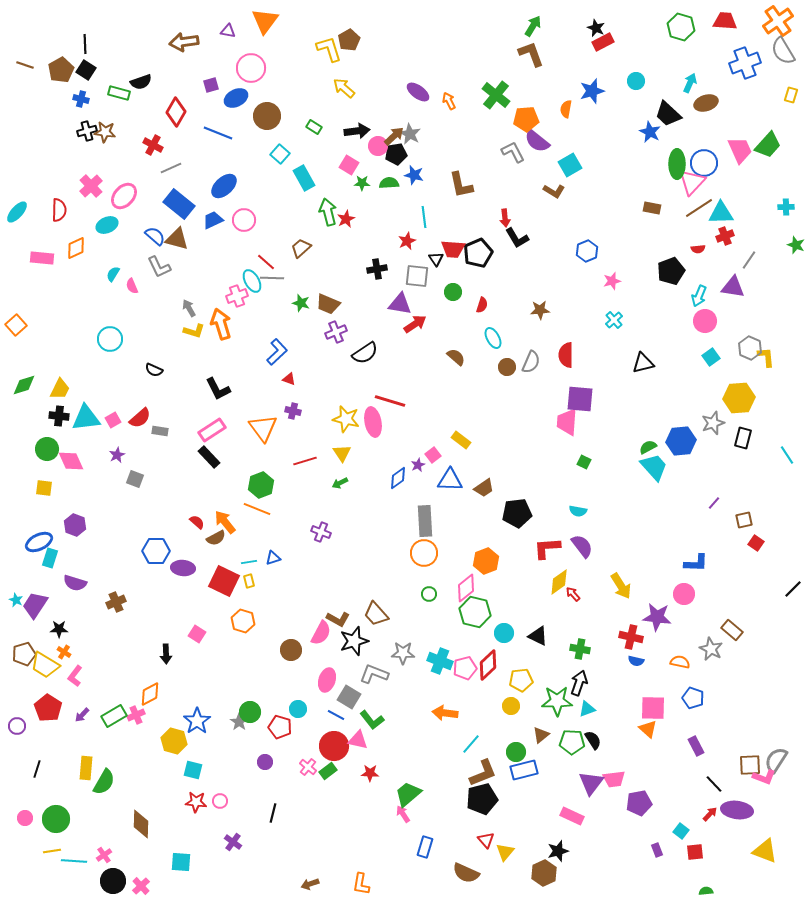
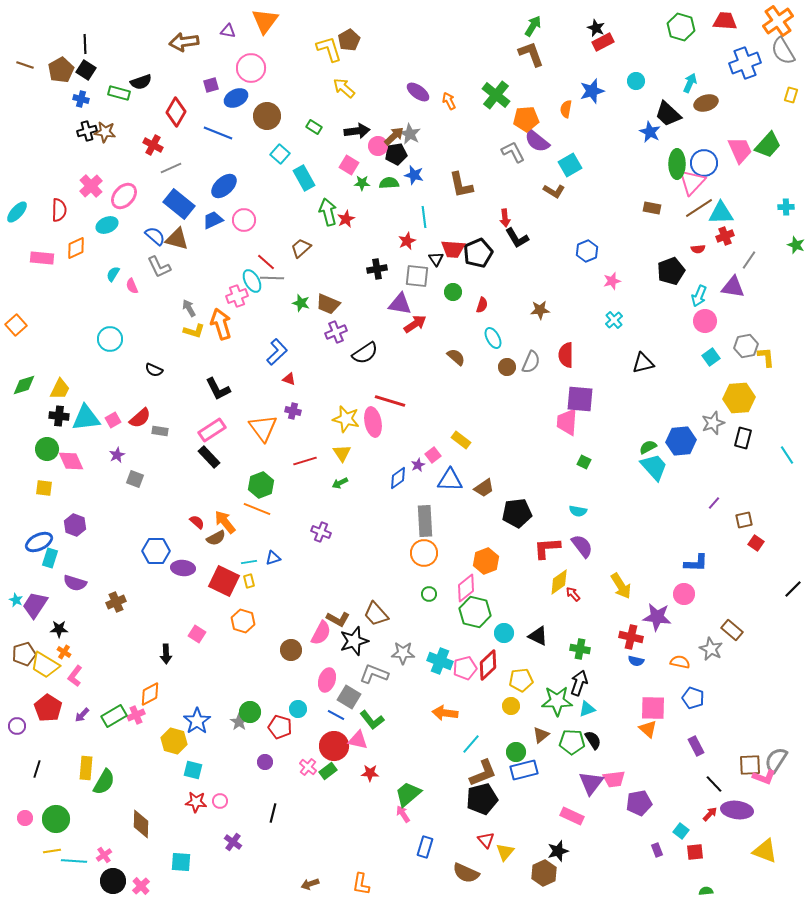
gray hexagon at (750, 348): moved 4 px left, 2 px up; rotated 25 degrees clockwise
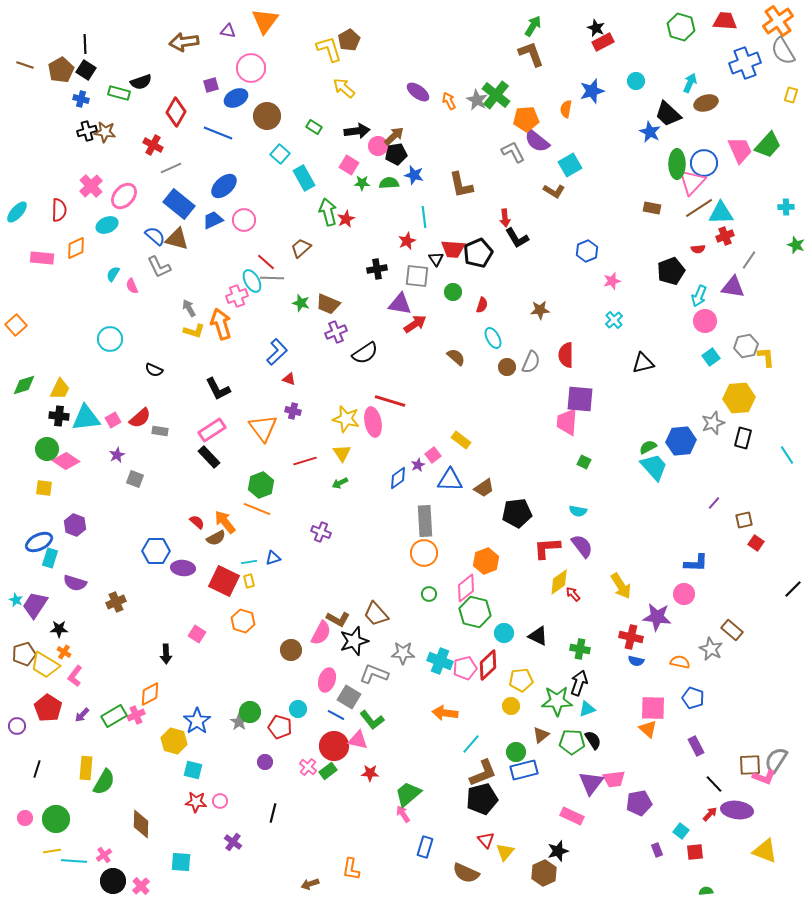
gray star at (410, 134): moved 67 px right, 34 px up
pink diamond at (71, 461): moved 5 px left; rotated 32 degrees counterclockwise
orange L-shape at (361, 884): moved 10 px left, 15 px up
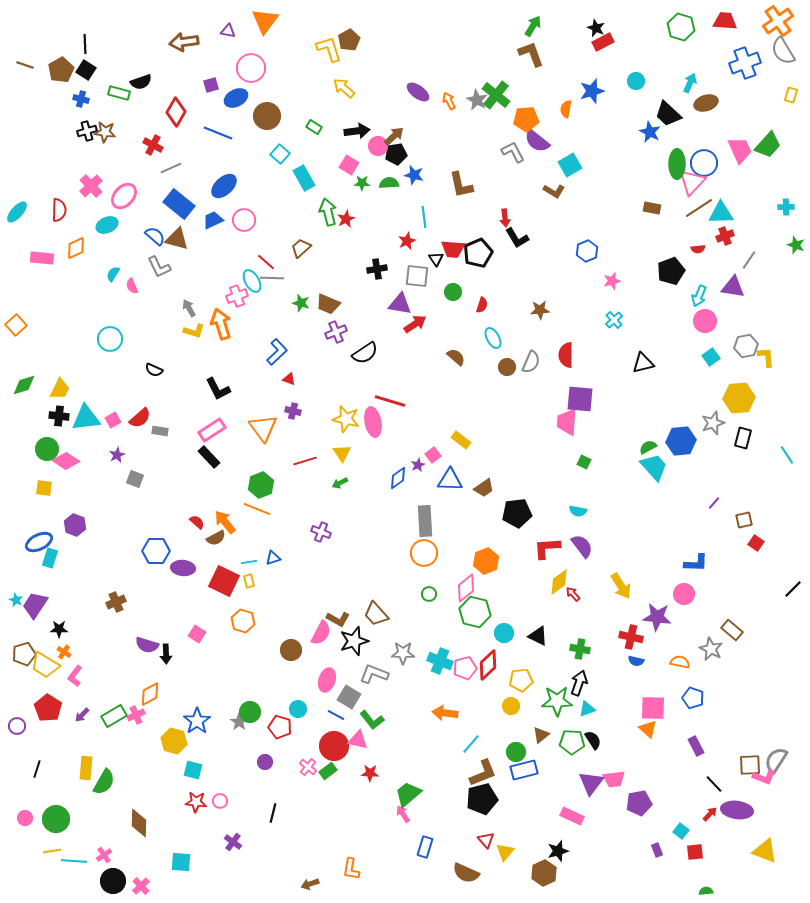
purple semicircle at (75, 583): moved 72 px right, 62 px down
brown diamond at (141, 824): moved 2 px left, 1 px up
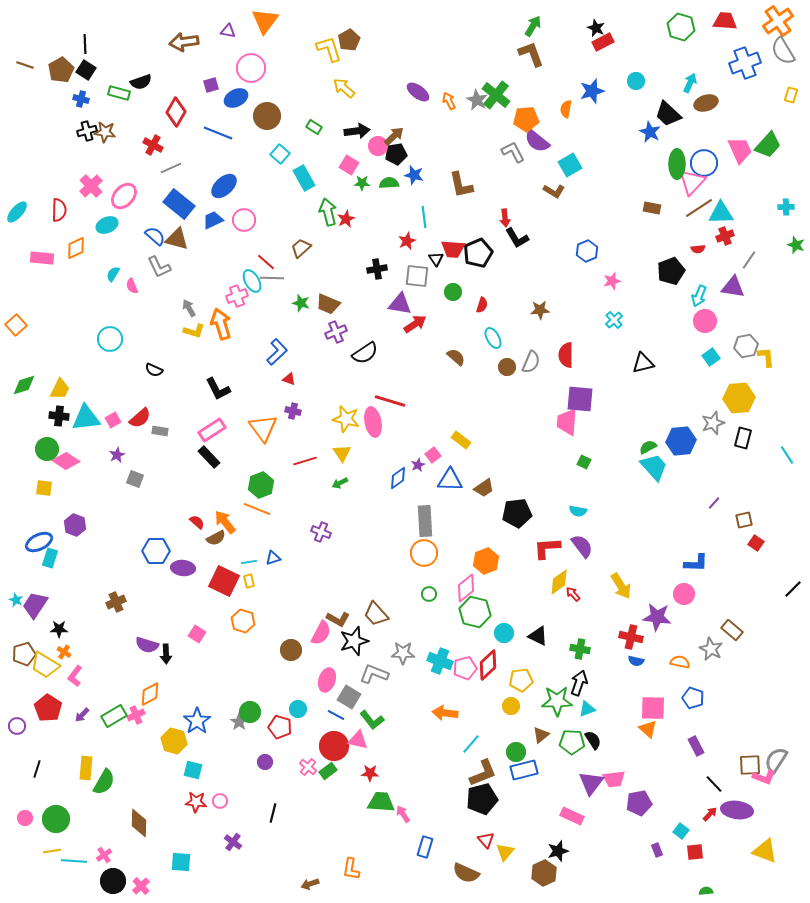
green trapezoid at (408, 794): moved 27 px left, 8 px down; rotated 44 degrees clockwise
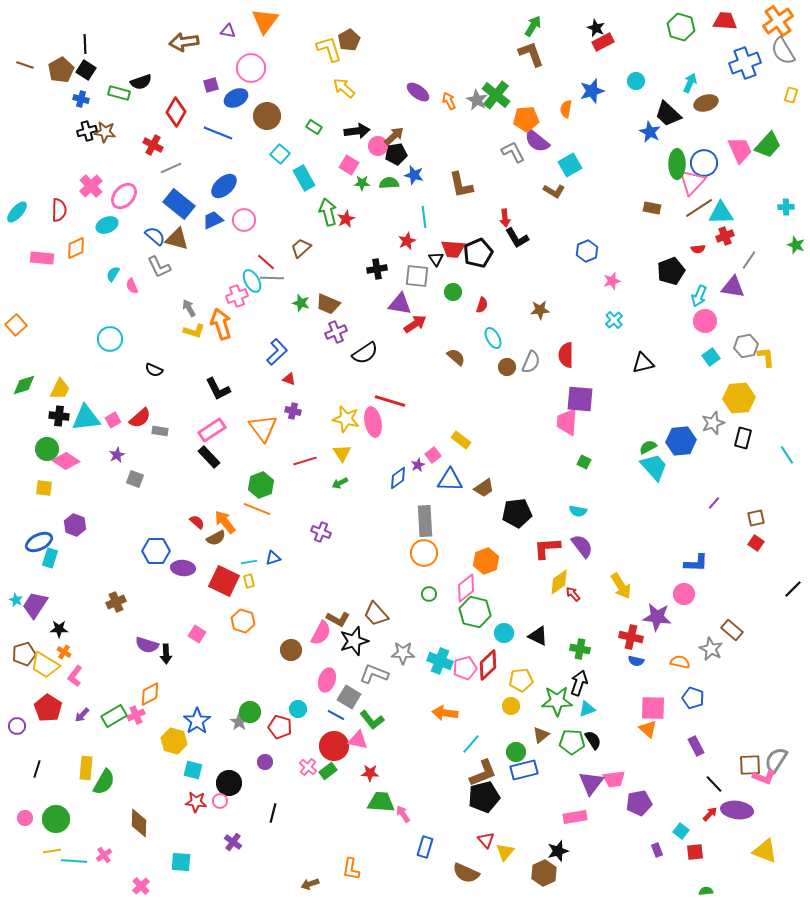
brown square at (744, 520): moved 12 px right, 2 px up
black pentagon at (482, 799): moved 2 px right, 2 px up
pink rectangle at (572, 816): moved 3 px right, 1 px down; rotated 35 degrees counterclockwise
black circle at (113, 881): moved 116 px right, 98 px up
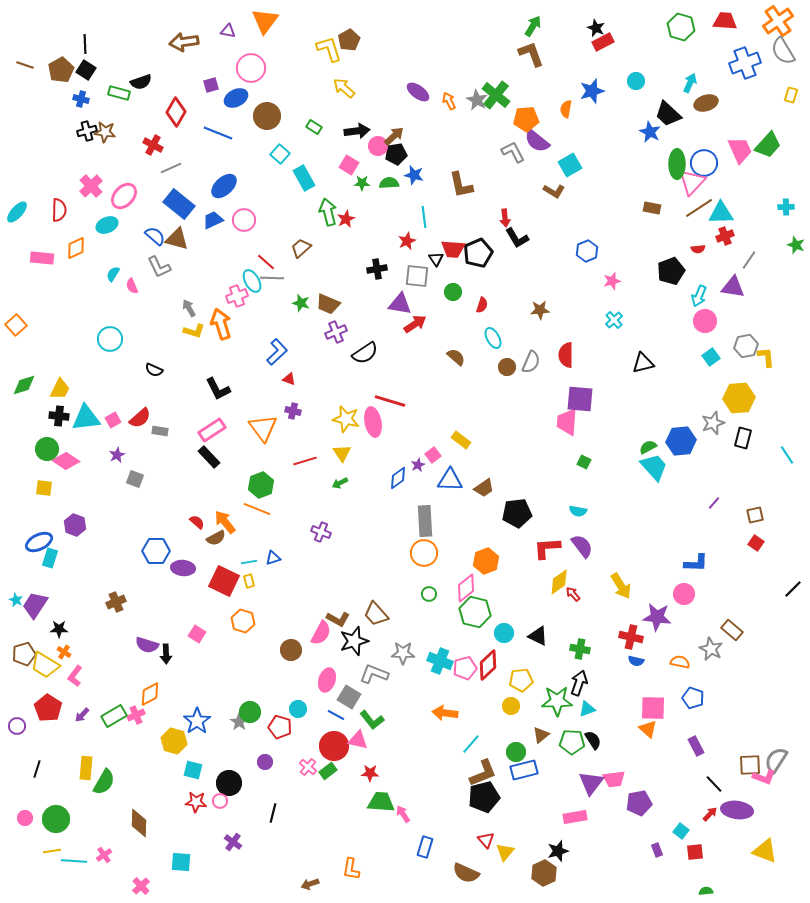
brown square at (756, 518): moved 1 px left, 3 px up
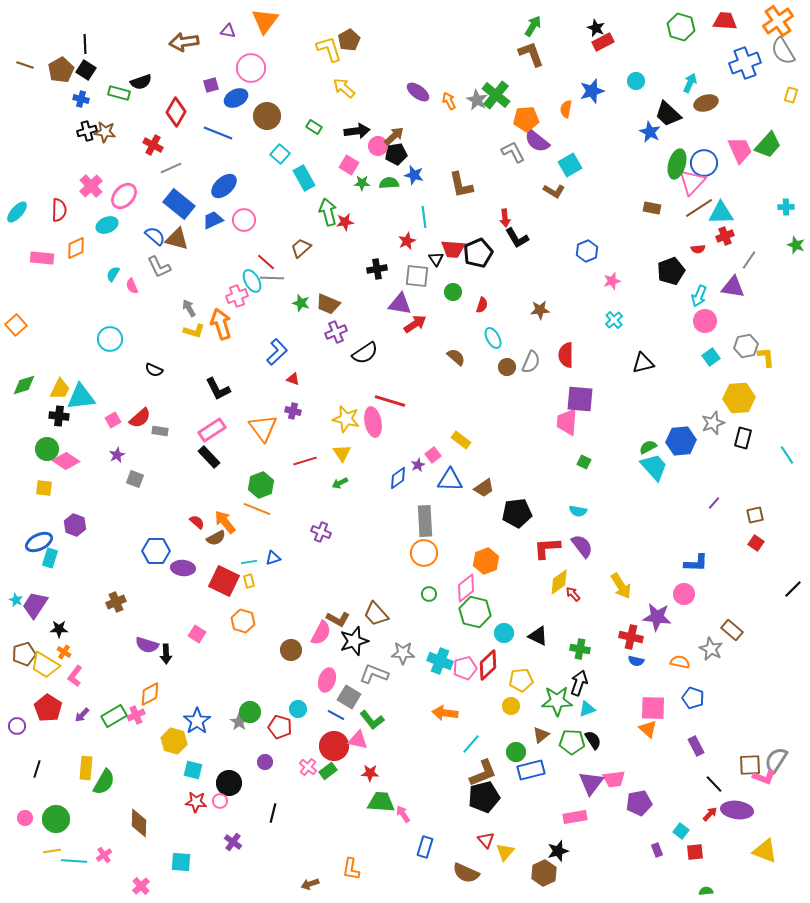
green ellipse at (677, 164): rotated 16 degrees clockwise
red star at (346, 219): moved 1 px left, 3 px down; rotated 18 degrees clockwise
red triangle at (289, 379): moved 4 px right
cyan triangle at (86, 418): moved 5 px left, 21 px up
blue rectangle at (524, 770): moved 7 px right
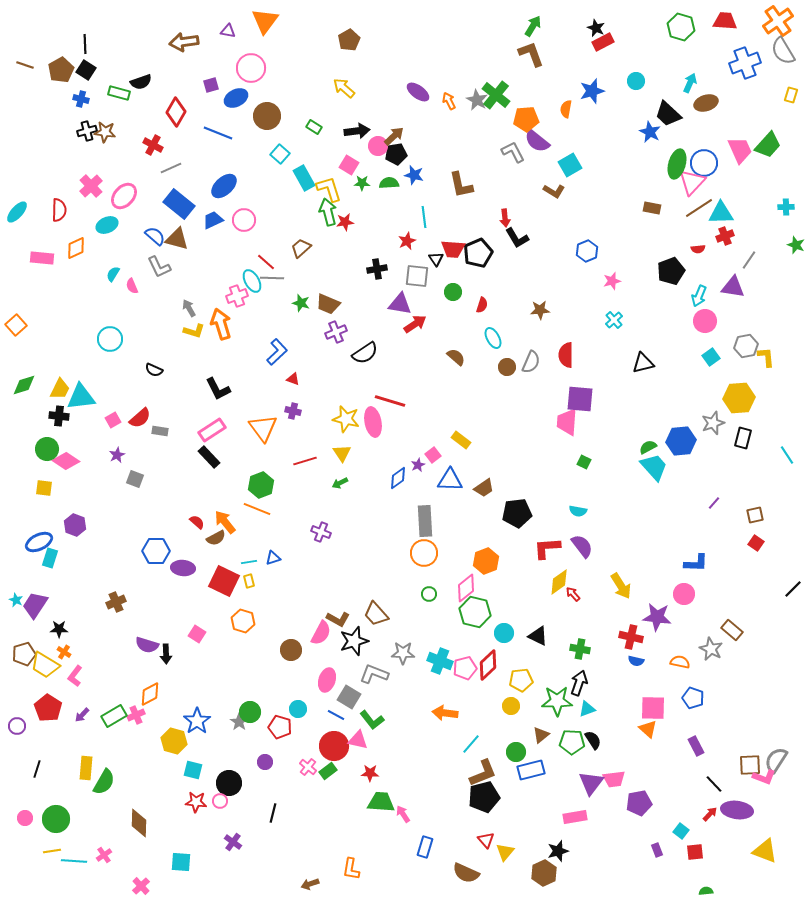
yellow L-shape at (329, 49): moved 140 px down
